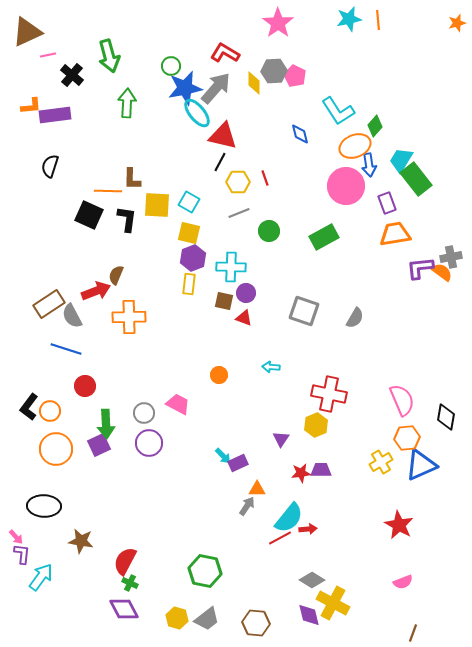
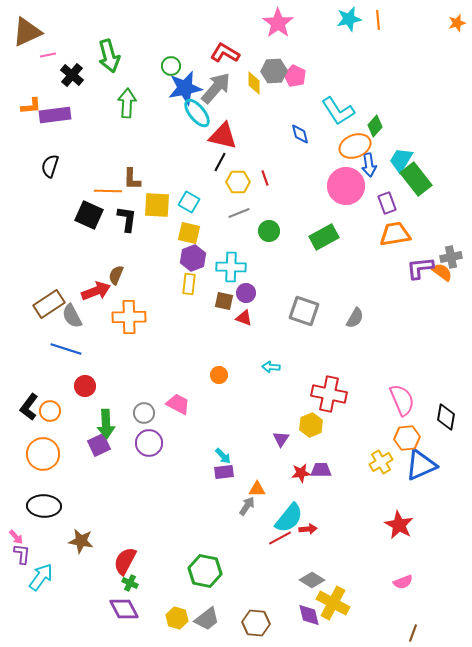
yellow hexagon at (316, 425): moved 5 px left
orange circle at (56, 449): moved 13 px left, 5 px down
purple rectangle at (238, 463): moved 14 px left, 9 px down; rotated 18 degrees clockwise
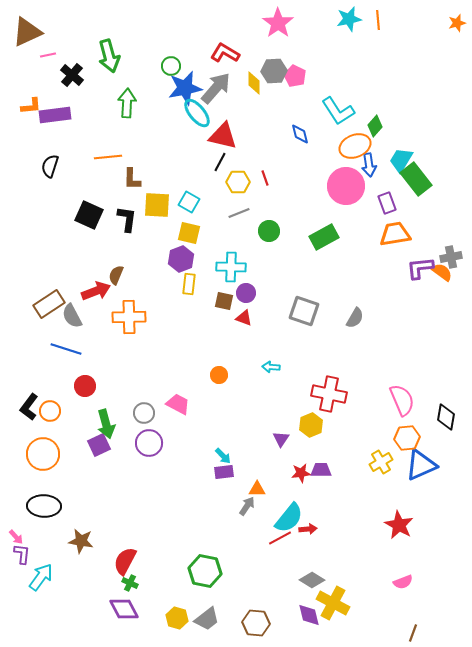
orange line at (108, 191): moved 34 px up; rotated 8 degrees counterclockwise
purple hexagon at (193, 258): moved 12 px left, 1 px down
green arrow at (106, 424): rotated 12 degrees counterclockwise
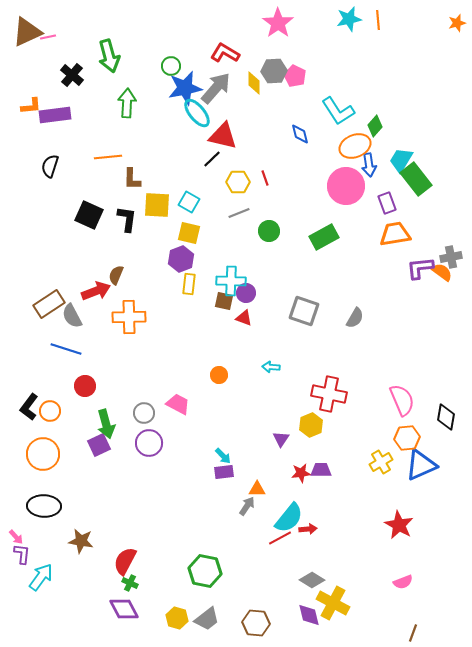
pink line at (48, 55): moved 18 px up
black line at (220, 162): moved 8 px left, 3 px up; rotated 18 degrees clockwise
cyan cross at (231, 267): moved 14 px down
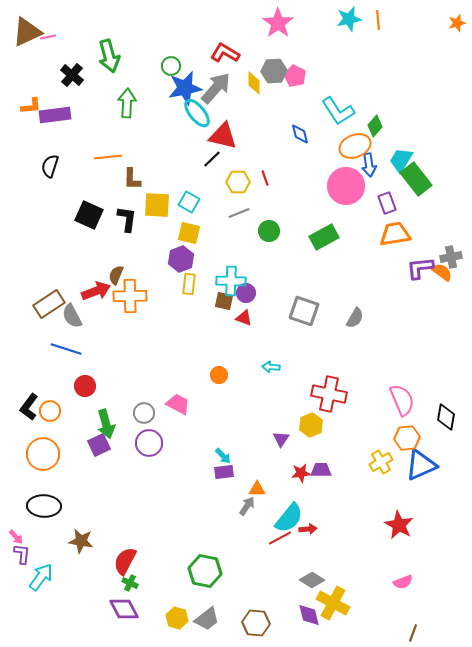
orange cross at (129, 317): moved 1 px right, 21 px up
